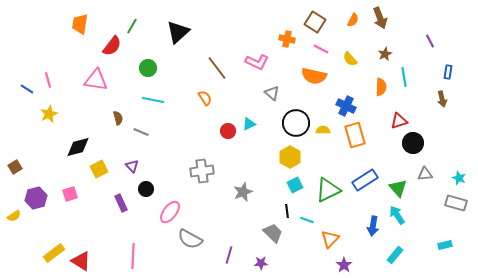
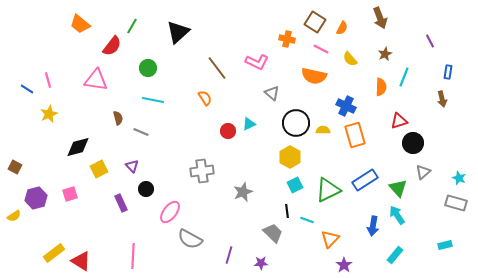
orange semicircle at (353, 20): moved 11 px left, 8 px down
orange trapezoid at (80, 24): rotated 60 degrees counterclockwise
cyan line at (404, 77): rotated 30 degrees clockwise
brown square at (15, 167): rotated 32 degrees counterclockwise
gray triangle at (425, 174): moved 2 px left, 2 px up; rotated 35 degrees counterclockwise
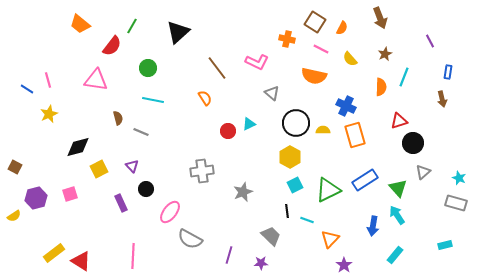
gray trapezoid at (273, 233): moved 2 px left, 3 px down
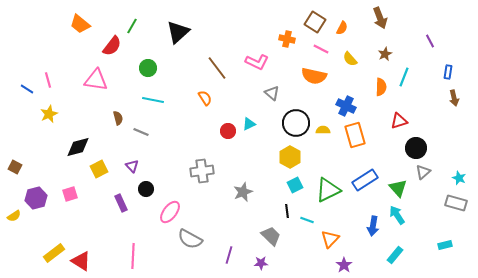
brown arrow at (442, 99): moved 12 px right, 1 px up
black circle at (413, 143): moved 3 px right, 5 px down
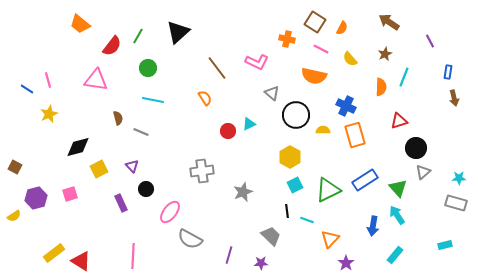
brown arrow at (380, 18): moved 9 px right, 4 px down; rotated 145 degrees clockwise
green line at (132, 26): moved 6 px right, 10 px down
black circle at (296, 123): moved 8 px up
cyan star at (459, 178): rotated 24 degrees counterclockwise
purple star at (344, 265): moved 2 px right, 2 px up
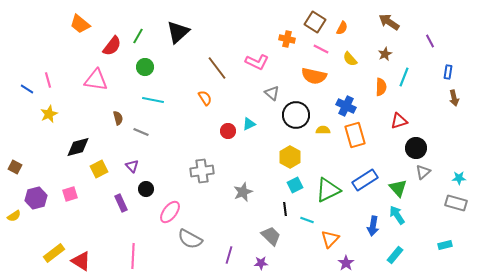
green circle at (148, 68): moved 3 px left, 1 px up
black line at (287, 211): moved 2 px left, 2 px up
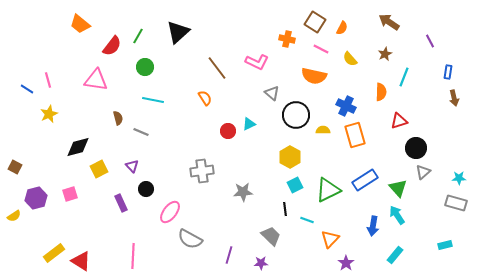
orange semicircle at (381, 87): moved 5 px down
gray star at (243, 192): rotated 18 degrees clockwise
